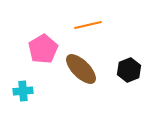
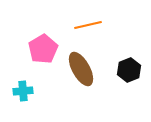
brown ellipse: rotated 16 degrees clockwise
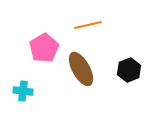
pink pentagon: moved 1 px right, 1 px up
cyan cross: rotated 12 degrees clockwise
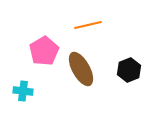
pink pentagon: moved 3 px down
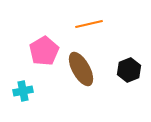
orange line: moved 1 px right, 1 px up
cyan cross: rotated 18 degrees counterclockwise
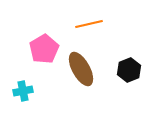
pink pentagon: moved 2 px up
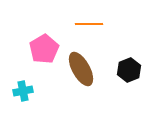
orange line: rotated 12 degrees clockwise
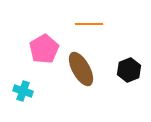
cyan cross: rotated 30 degrees clockwise
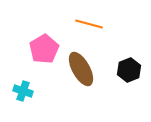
orange line: rotated 16 degrees clockwise
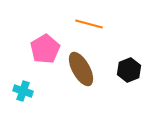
pink pentagon: moved 1 px right
